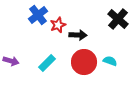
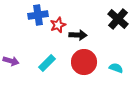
blue cross: rotated 30 degrees clockwise
cyan semicircle: moved 6 px right, 7 px down
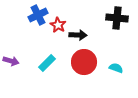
blue cross: rotated 18 degrees counterclockwise
black cross: moved 1 px left, 1 px up; rotated 35 degrees counterclockwise
red star: rotated 21 degrees counterclockwise
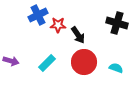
black cross: moved 5 px down; rotated 10 degrees clockwise
red star: rotated 28 degrees counterclockwise
black arrow: rotated 54 degrees clockwise
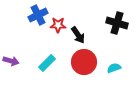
cyan semicircle: moved 2 px left; rotated 40 degrees counterclockwise
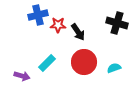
blue cross: rotated 12 degrees clockwise
black arrow: moved 3 px up
purple arrow: moved 11 px right, 15 px down
